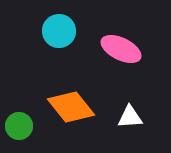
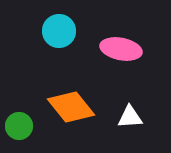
pink ellipse: rotated 15 degrees counterclockwise
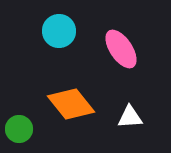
pink ellipse: rotated 45 degrees clockwise
orange diamond: moved 3 px up
green circle: moved 3 px down
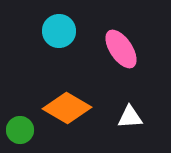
orange diamond: moved 4 px left, 4 px down; rotated 21 degrees counterclockwise
green circle: moved 1 px right, 1 px down
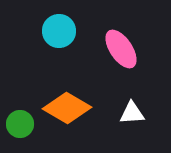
white triangle: moved 2 px right, 4 px up
green circle: moved 6 px up
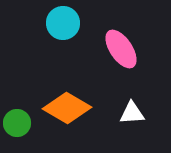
cyan circle: moved 4 px right, 8 px up
green circle: moved 3 px left, 1 px up
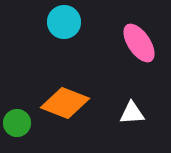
cyan circle: moved 1 px right, 1 px up
pink ellipse: moved 18 px right, 6 px up
orange diamond: moved 2 px left, 5 px up; rotated 9 degrees counterclockwise
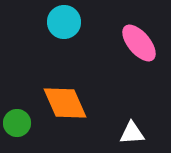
pink ellipse: rotated 6 degrees counterclockwise
orange diamond: rotated 45 degrees clockwise
white triangle: moved 20 px down
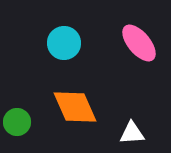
cyan circle: moved 21 px down
orange diamond: moved 10 px right, 4 px down
green circle: moved 1 px up
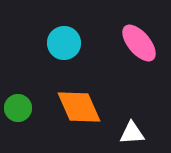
orange diamond: moved 4 px right
green circle: moved 1 px right, 14 px up
